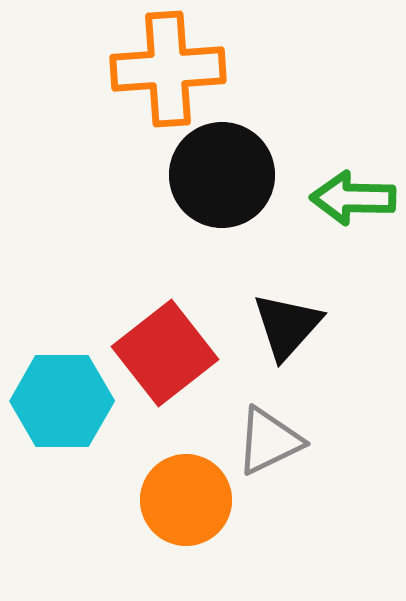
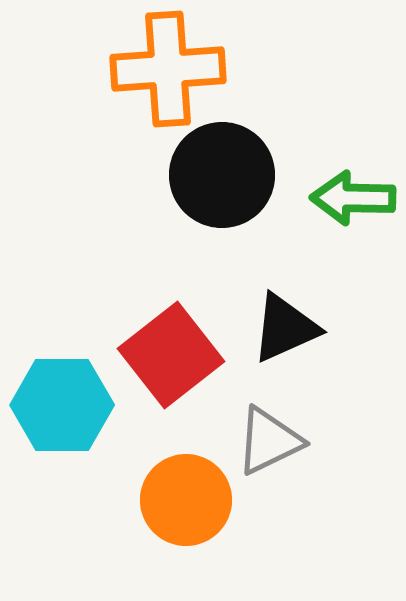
black triangle: moved 2 px left, 2 px down; rotated 24 degrees clockwise
red square: moved 6 px right, 2 px down
cyan hexagon: moved 4 px down
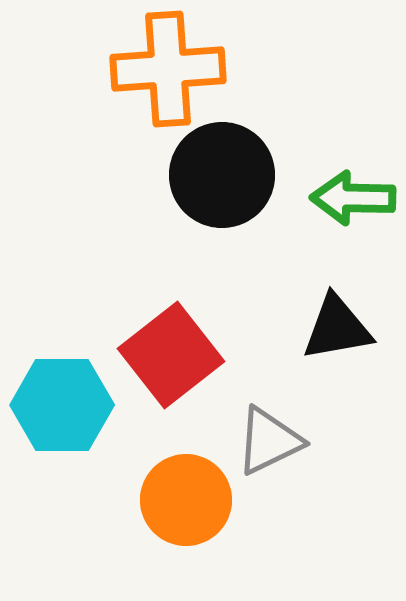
black triangle: moved 52 px right; rotated 14 degrees clockwise
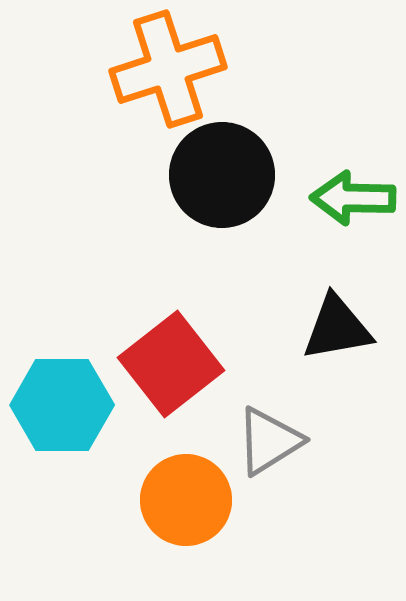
orange cross: rotated 14 degrees counterclockwise
red square: moved 9 px down
gray triangle: rotated 6 degrees counterclockwise
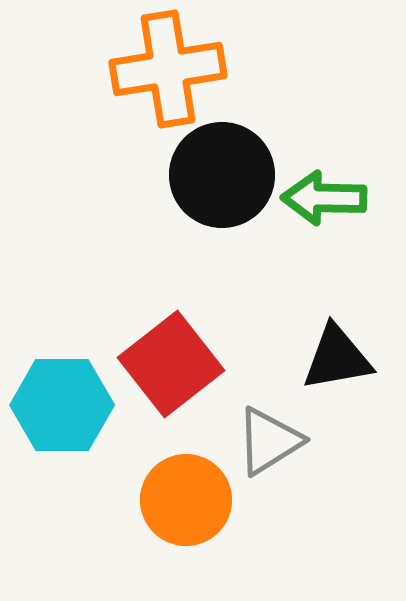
orange cross: rotated 9 degrees clockwise
green arrow: moved 29 px left
black triangle: moved 30 px down
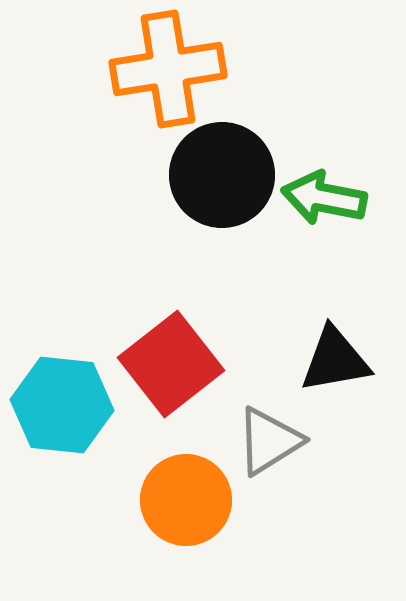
green arrow: rotated 10 degrees clockwise
black triangle: moved 2 px left, 2 px down
cyan hexagon: rotated 6 degrees clockwise
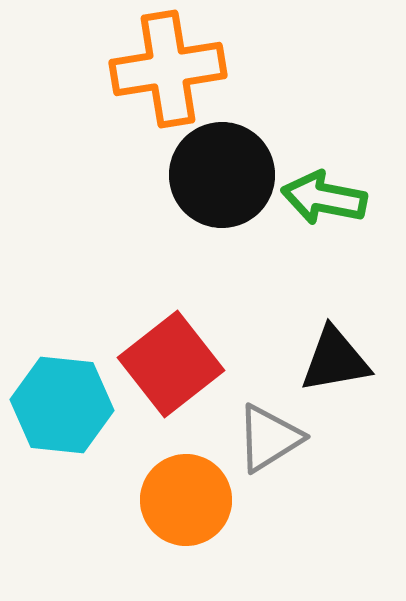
gray triangle: moved 3 px up
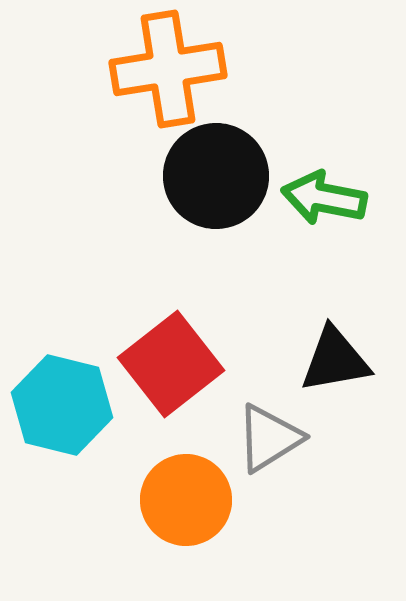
black circle: moved 6 px left, 1 px down
cyan hexagon: rotated 8 degrees clockwise
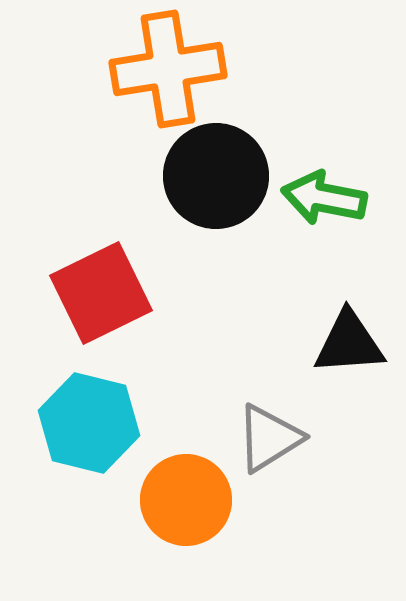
black triangle: moved 14 px right, 17 px up; rotated 6 degrees clockwise
red square: moved 70 px left, 71 px up; rotated 12 degrees clockwise
cyan hexagon: moved 27 px right, 18 px down
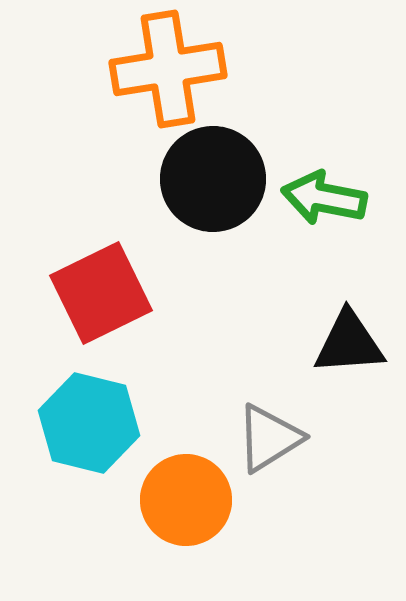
black circle: moved 3 px left, 3 px down
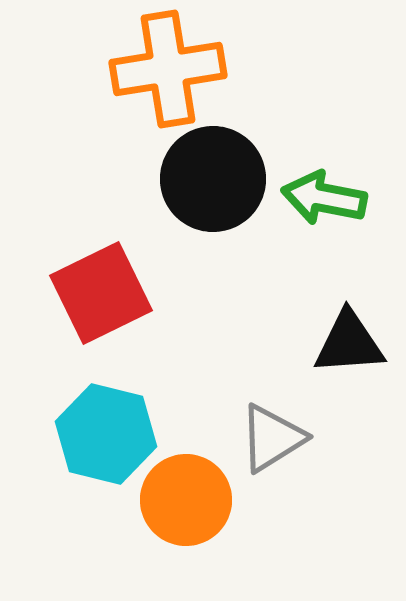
cyan hexagon: moved 17 px right, 11 px down
gray triangle: moved 3 px right
